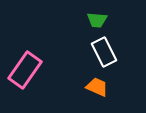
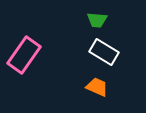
white rectangle: rotated 32 degrees counterclockwise
pink rectangle: moved 1 px left, 15 px up
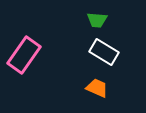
orange trapezoid: moved 1 px down
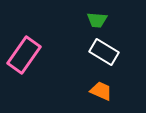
orange trapezoid: moved 4 px right, 3 px down
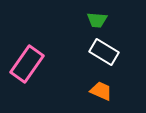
pink rectangle: moved 3 px right, 9 px down
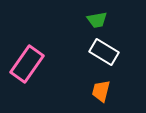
green trapezoid: rotated 15 degrees counterclockwise
orange trapezoid: rotated 100 degrees counterclockwise
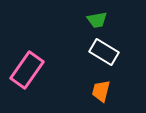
pink rectangle: moved 6 px down
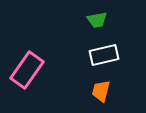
white rectangle: moved 3 px down; rotated 44 degrees counterclockwise
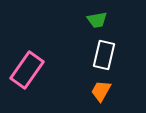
white rectangle: rotated 64 degrees counterclockwise
orange trapezoid: rotated 15 degrees clockwise
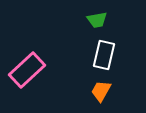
pink rectangle: rotated 12 degrees clockwise
